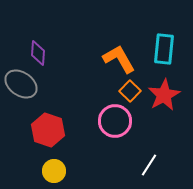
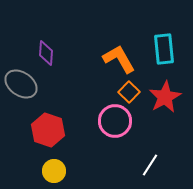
cyan rectangle: rotated 12 degrees counterclockwise
purple diamond: moved 8 px right
orange square: moved 1 px left, 1 px down
red star: moved 1 px right, 2 px down
white line: moved 1 px right
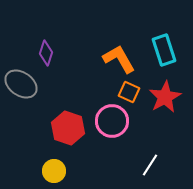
cyan rectangle: moved 1 px down; rotated 12 degrees counterclockwise
purple diamond: rotated 15 degrees clockwise
orange square: rotated 20 degrees counterclockwise
pink circle: moved 3 px left
red hexagon: moved 20 px right, 2 px up
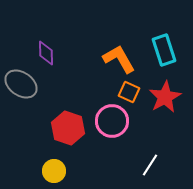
purple diamond: rotated 20 degrees counterclockwise
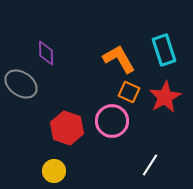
red hexagon: moved 1 px left
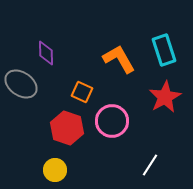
orange square: moved 47 px left
yellow circle: moved 1 px right, 1 px up
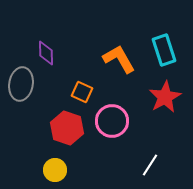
gray ellipse: rotated 64 degrees clockwise
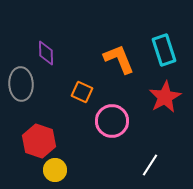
orange L-shape: rotated 8 degrees clockwise
gray ellipse: rotated 12 degrees counterclockwise
red hexagon: moved 28 px left, 13 px down
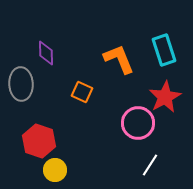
pink circle: moved 26 px right, 2 px down
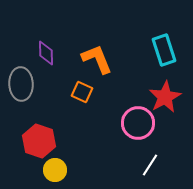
orange L-shape: moved 22 px left
